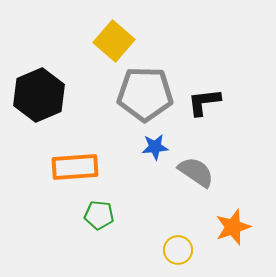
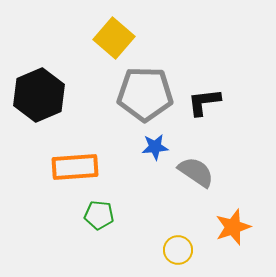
yellow square: moved 3 px up
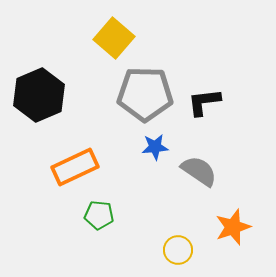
orange rectangle: rotated 21 degrees counterclockwise
gray semicircle: moved 3 px right, 1 px up
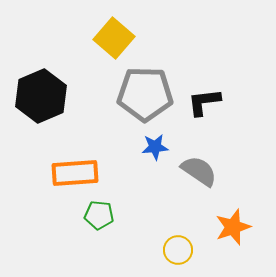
black hexagon: moved 2 px right, 1 px down
orange rectangle: moved 6 px down; rotated 21 degrees clockwise
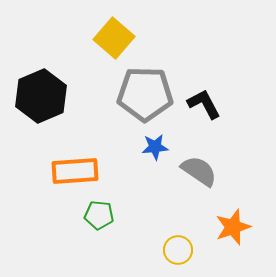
black L-shape: moved 2 px down; rotated 69 degrees clockwise
orange rectangle: moved 2 px up
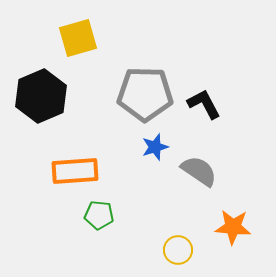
yellow square: moved 36 px left; rotated 33 degrees clockwise
blue star: rotated 12 degrees counterclockwise
orange star: rotated 24 degrees clockwise
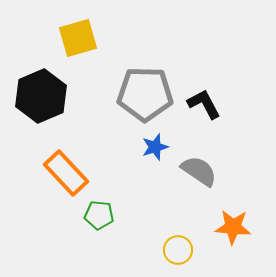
orange rectangle: moved 9 px left, 2 px down; rotated 51 degrees clockwise
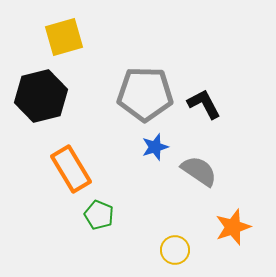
yellow square: moved 14 px left, 1 px up
black hexagon: rotated 9 degrees clockwise
orange rectangle: moved 5 px right, 4 px up; rotated 12 degrees clockwise
green pentagon: rotated 16 degrees clockwise
orange star: rotated 24 degrees counterclockwise
yellow circle: moved 3 px left
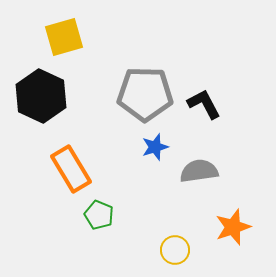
black hexagon: rotated 21 degrees counterclockwise
gray semicircle: rotated 42 degrees counterclockwise
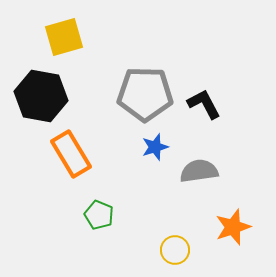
black hexagon: rotated 15 degrees counterclockwise
orange rectangle: moved 15 px up
